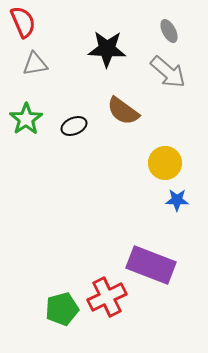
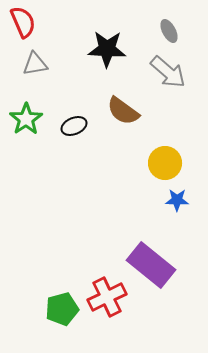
purple rectangle: rotated 18 degrees clockwise
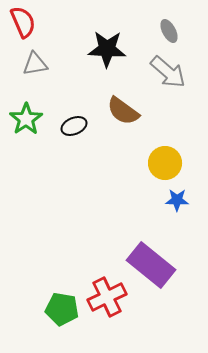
green pentagon: rotated 24 degrees clockwise
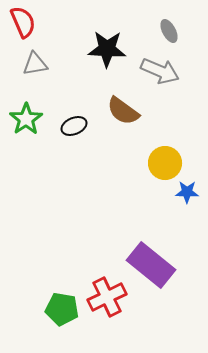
gray arrow: moved 8 px left, 1 px up; rotated 18 degrees counterclockwise
blue star: moved 10 px right, 8 px up
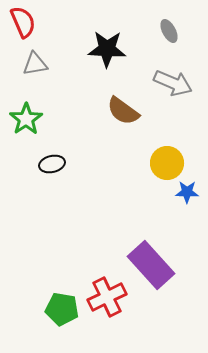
gray arrow: moved 13 px right, 12 px down
black ellipse: moved 22 px left, 38 px down; rotated 10 degrees clockwise
yellow circle: moved 2 px right
purple rectangle: rotated 9 degrees clockwise
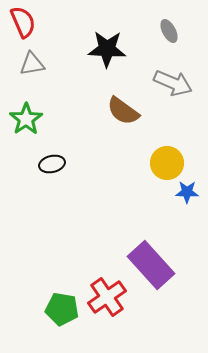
gray triangle: moved 3 px left
red cross: rotated 9 degrees counterclockwise
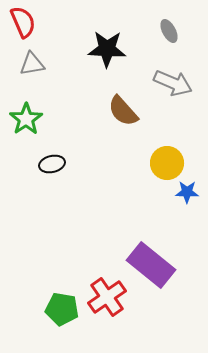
brown semicircle: rotated 12 degrees clockwise
purple rectangle: rotated 9 degrees counterclockwise
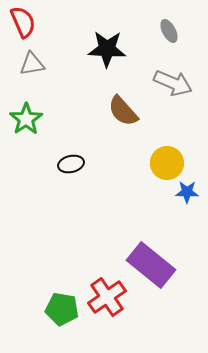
black ellipse: moved 19 px right
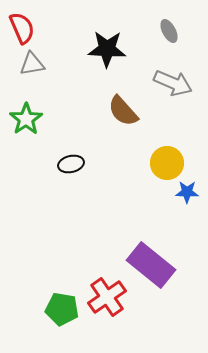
red semicircle: moved 1 px left, 6 px down
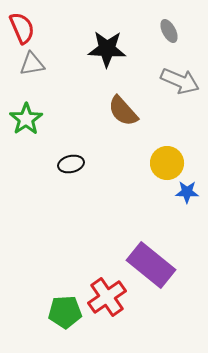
gray arrow: moved 7 px right, 2 px up
green pentagon: moved 3 px right, 3 px down; rotated 12 degrees counterclockwise
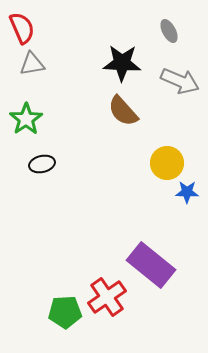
black star: moved 15 px right, 14 px down
black ellipse: moved 29 px left
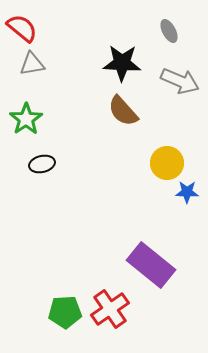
red semicircle: rotated 28 degrees counterclockwise
red cross: moved 3 px right, 12 px down
